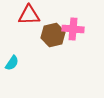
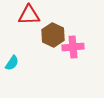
pink cross: moved 18 px down; rotated 10 degrees counterclockwise
brown hexagon: rotated 20 degrees counterclockwise
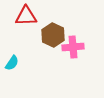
red triangle: moved 3 px left, 1 px down
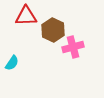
brown hexagon: moved 5 px up
pink cross: rotated 10 degrees counterclockwise
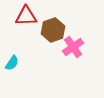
brown hexagon: rotated 15 degrees clockwise
pink cross: rotated 20 degrees counterclockwise
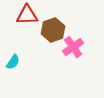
red triangle: moved 1 px right, 1 px up
cyan semicircle: moved 1 px right, 1 px up
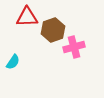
red triangle: moved 2 px down
pink cross: moved 1 px right; rotated 20 degrees clockwise
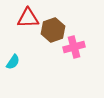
red triangle: moved 1 px right, 1 px down
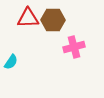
brown hexagon: moved 10 px up; rotated 20 degrees clockwise
cyan semicircle: moved 2 px left
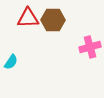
pink cross: moved 16 px right
